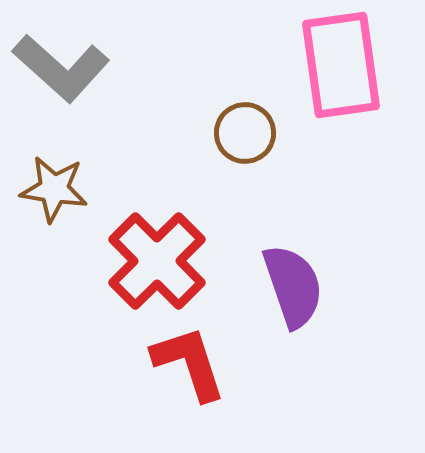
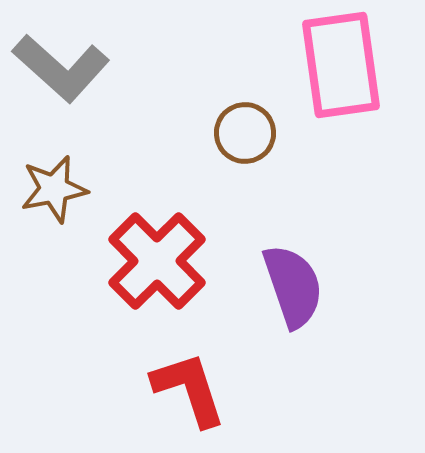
brown star: rotated 20 degrees counterclockwise
red L-shape: moved 26 px down
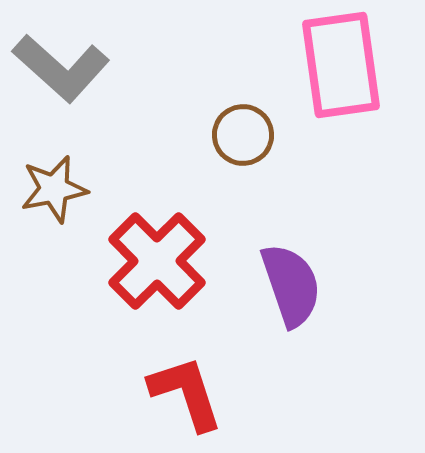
brown circle: moved 2 px left, 2 px down
purple semicircle: moved 2 px left, 1 px up
red L-shape: moved 3 px left, 4 px down
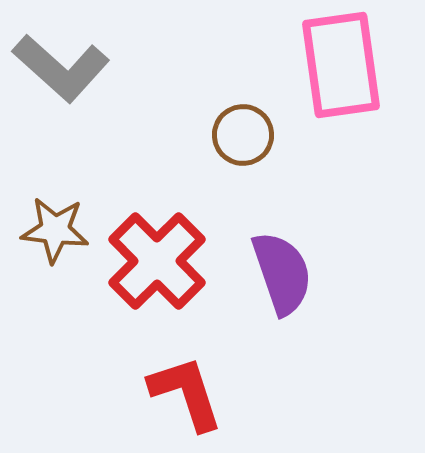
brown star: moved 1 px right, 41 px down; rotated 18 degrees clockwise
purple semicircle: moved 9 px left, 12 px up
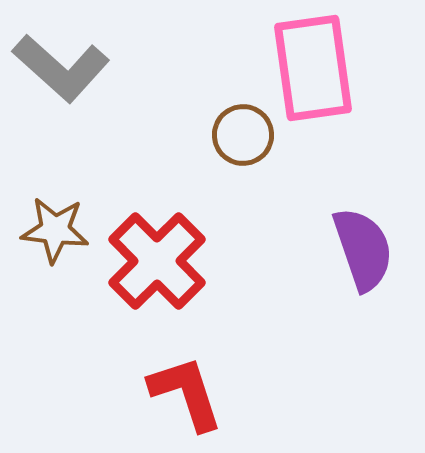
pink rectangle: moved 28 px left, 3 px down
purple semicircle: moved 81 px right, 24 px up
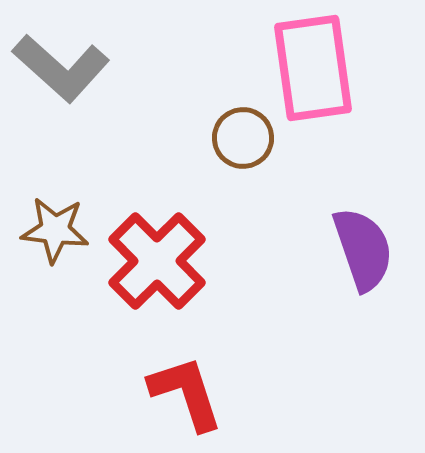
brown circle: moved 3 px down
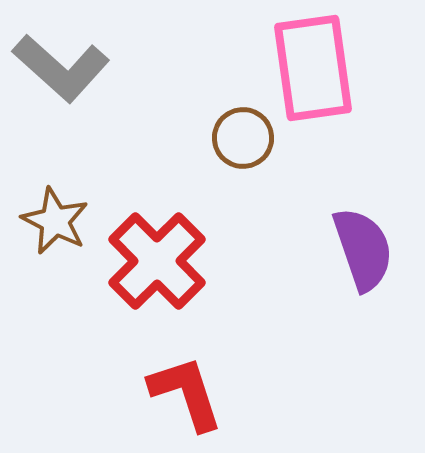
brown star: moved 9 px up; rotated 20 degrees clockwise
